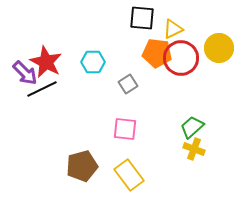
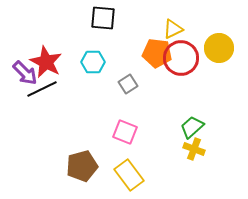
black square: moved 39 px left
pink square: moved 3 px down; rotated 15 degrees clockwise
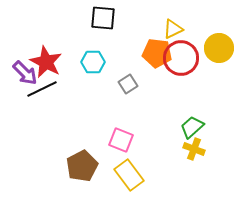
pink square: moved 4 px left, 8 px down
brown pentagon: rotated 12 degrees counterclockwise
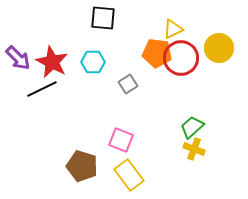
red star: moved 6 px right
purple arrow: moved 7 px left, 15 px up
brown pentagon: rotated 28 degrees counterclockwise
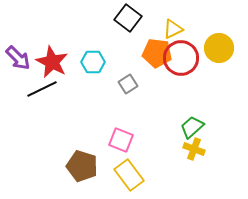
black square: moved 25 px right; rotated 32 degrees clockwise
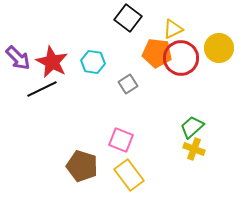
cyan hexagon: rotated 10 degrees clockwise
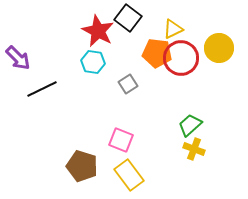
red star: moved 46 px right, 31 px up
green trapezoid: moved 2 px left, 2 px up
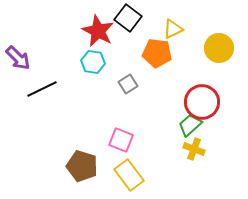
red circle: moved 21 px right, 44 px down
